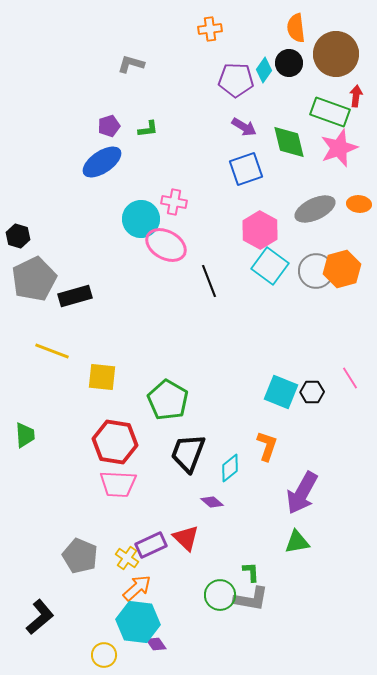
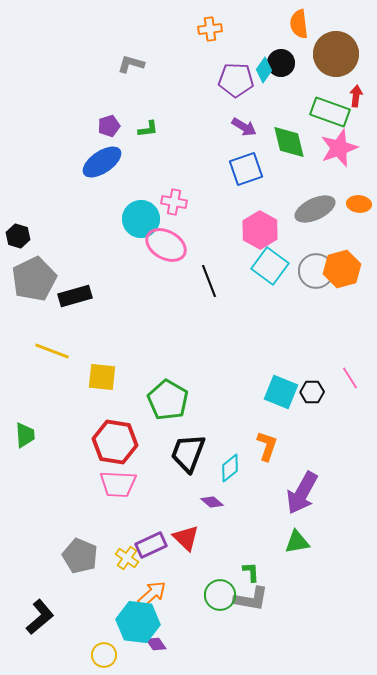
orange semicircle at (296, 28): moved 3 px right, 4 px up
black circle at (289, 63): moved 8 px left
orange arrow at (137, 588): moved 15 px right, 6 px down
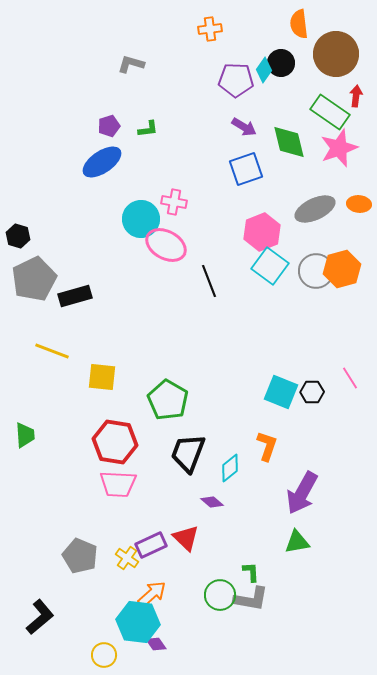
green rectangle at (330, 112): rotated 15 degrees clockwise
pink hexagon at (260, 230): moved 2 px right, 2 px down; rotated 9 degrees clockwise
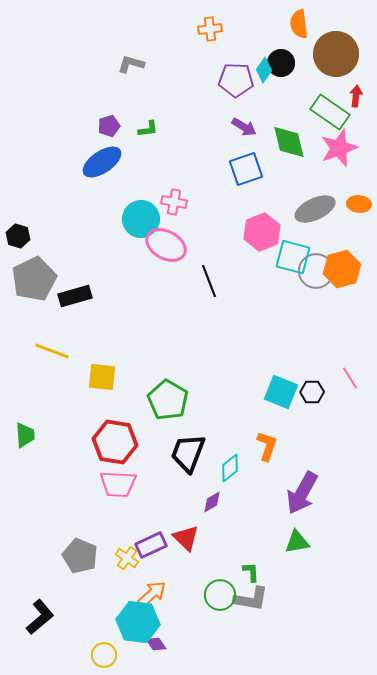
cyan square at (270, 266): moved 23 px right, 9 px up; rotated 21 degrees counterclockwise
purple diamond at (212, 502): rotated 70 degrees counterclockwise
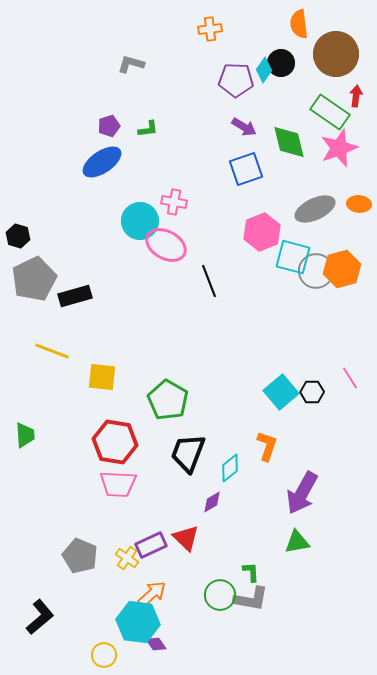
cyan circle at (141, 219): moved 1 px left, 2 px down
cyan square at (281, 392): rotated 28 degrees clockwise
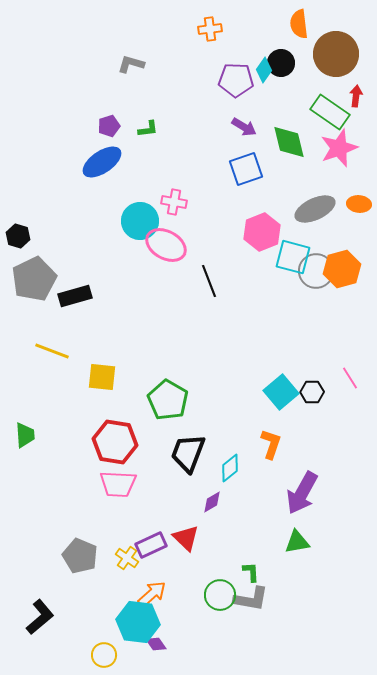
orange L-shape at (267, 446): moved 4 px right, 2 px up
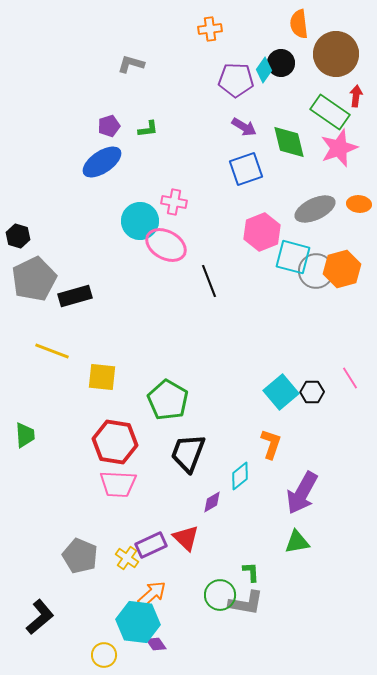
cyan diamond at (230, 468): moved 10 px right, 8 px down
gray L-shape at (251, 599): moved 5 px left, 4 px down
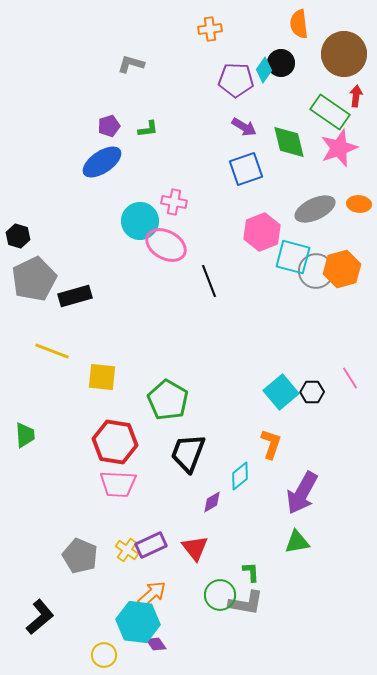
brown circle at (336, 54): moved 8 px right
red triangle at (186, 538): moved 9 px right, 10 px down; rotated 8 degrees clockwise
yellow cross at (127, 558): moved 8 px up
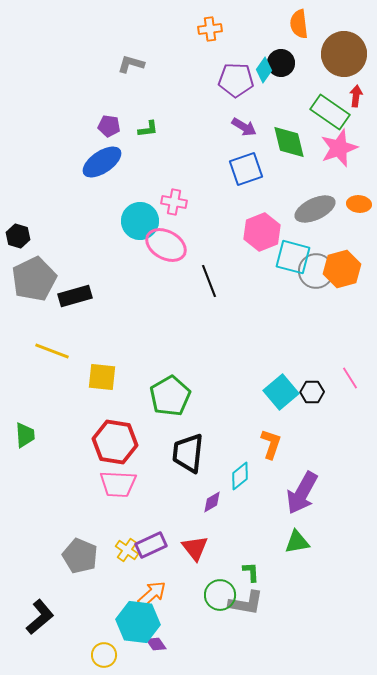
purple pentagon at (109, 126): rotated 25 degrees clockwise
green pentagon at (168, 400): moved 2 px right, 4 px up; rotated 12 degrees clockwise
black trapezoid at (188, 453): rotated 15 degrees counterclockwise
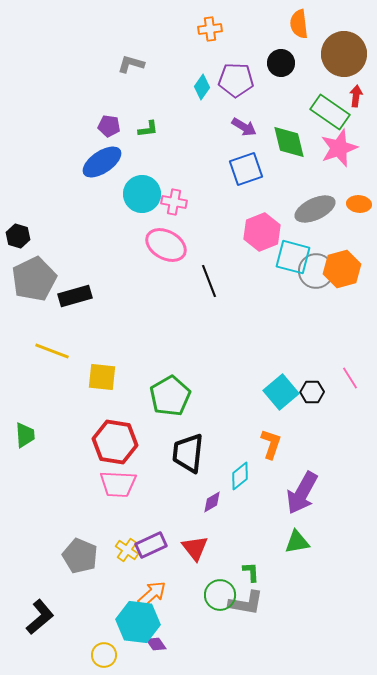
cyan diamond at (264, 70): moved 62 px left, 17 px down
cyan circle at (140, 221): moved 2 px right, 27 px up
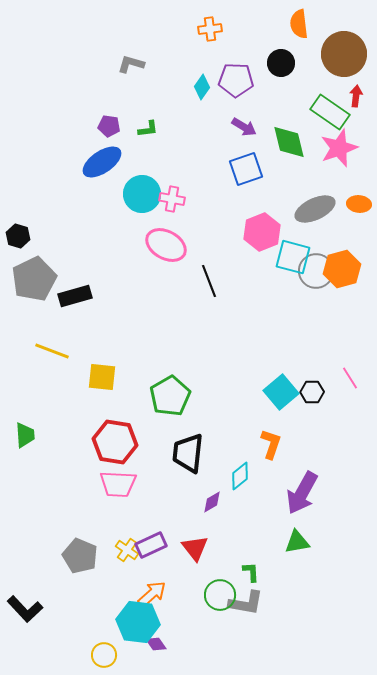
pink cross at (174, 202): moved 2 px left, 3 px up
black L-shape at (40, 617): moved 15 px left, 8 px up; rotated 87 degrees clockwise
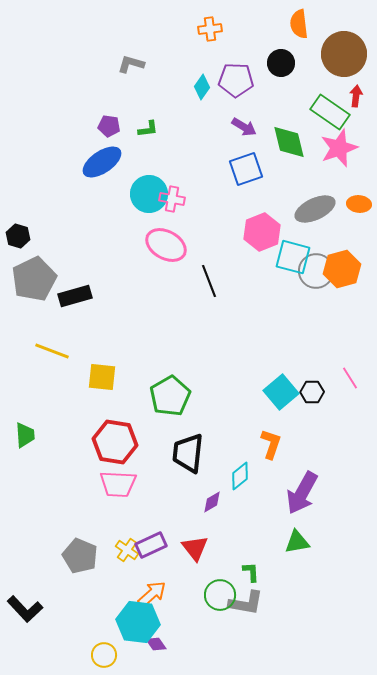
cyan circle at (142, 194): moved 7 px right
